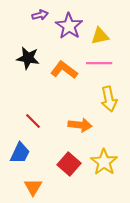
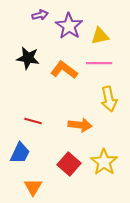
red line: rotated 30 degrees counterclockwise
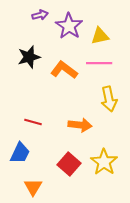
black star: moved 1 px right, 1 px up; rotated 25 degrees counterclockwise
red line: moved 1 px down
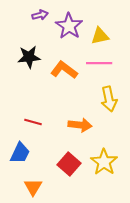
black star: rotated 10 degrees clockwise
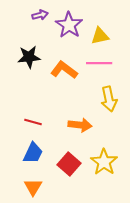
purple star: moved 1 px up
blue trapezoid: moved 13 px right
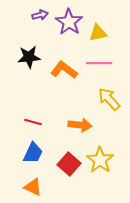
purple star: moved 3 px up
yellow triangle: moved 2 px left, 3 px up
yellow arrow: rotated 150 degrees clockwise
yellow star: moved 4 px left, 2 px up
orange triangle: rotated 36 degrees counterclockwise
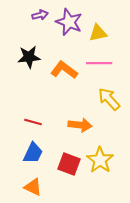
purple star: rotated 12 degrees counterclockwise
red square: rotated 20 degrees counterclockwise
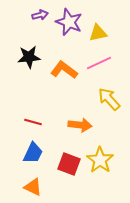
pink line: rotated 25 degrees counterclockwise
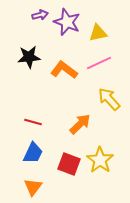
purple star: moved 2 px left
orange arrow: moved 1 px up; rotated 50 degrees counterclockwise
orange triangle: rotated 42 degrees clockwise
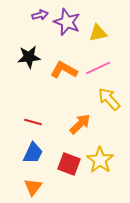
pink line: moved 1 px left, 5 px down
orange L-shape: rotated 8 degrees counterclockwise
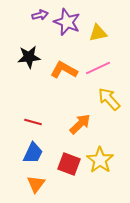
orange triangle: moved 3 px right, 3 px up
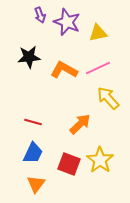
purple arrow: rotated 84 degrees clockwise
yellow arrow: moved 1 px left, 1 px up
